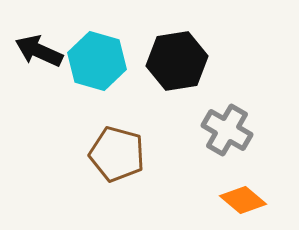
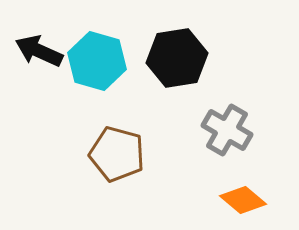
black hexagon: moved 3 px up
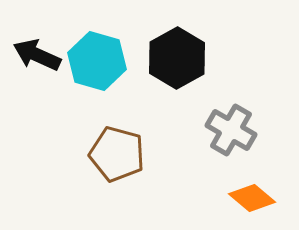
black arrow: moved 2 px left, 4 px down
black hexagon: rotated 20 degrees counterclockwise
gray cross: moved 4 px right
orange diamond: moved 9 px right, 2 px up
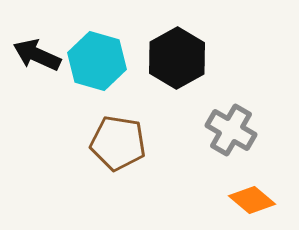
brown pentagon: moved 1 px right, 11 px up; rotated 6 degrees counterclockwise
orange diamond: moved 2 px down
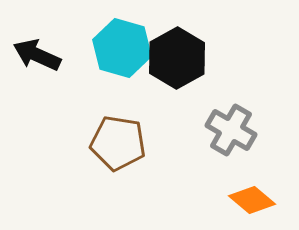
cyan hexagon: moved 25 px right, 13 px up
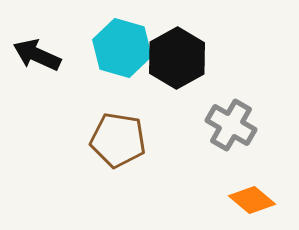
gray cross: moved 5 px up
brown pentagon: moved 3 px up
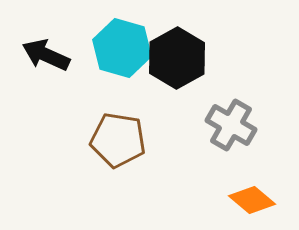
black arrow: moved 9 px right
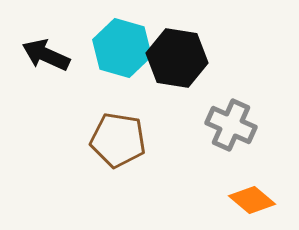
black hexagon: rotated 22 degrees counterclockwise
gray cross: rotated 6 degrees counterclockwise
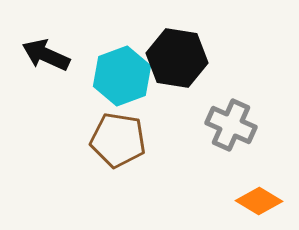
cyan hexagon: moved 28 px down; rotated 24 degrees clockwise
orange diamond: moved 7 px right, 1 px down; rotated 9 degrees counterclockwise
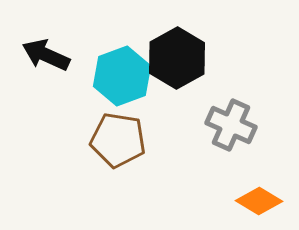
black hexagon: rotated 22 degrees clockwise
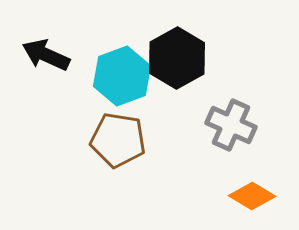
orange diamond: moved 7 px left, 5 px up
